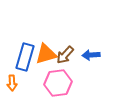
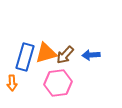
orange triangle: moved 1 px up
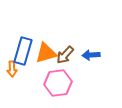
blue rectangle: moved 2 px left, 6 px up
orange arrow: moved 14 px up
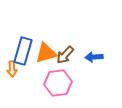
blue arrow: moved 3 px right, 2 px down
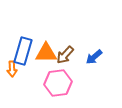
orange triangle: rotated 15 degrees clockwise
blue arrow: rotated 36 degrees counterclockwise
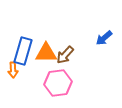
blue arrow: moved 10 px right, 19 px up
orange arrow: moved 1 px right, 1 px down
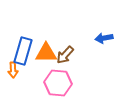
blue arrow: rotated 30 degrees clockwise
pink hexagon: rotated 12 degrees clockwise
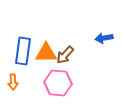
blue rectangle: rotated 8 degrees counterclockwise
orange arrow: moved 12 px down
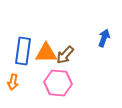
blue arrow: rotated 120 degrees clockwise
orange arrow: rotated 14 degrees clockwise
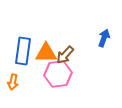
pink hexagon: moved 9 px up; rotated 12 degrees counterclockwise
